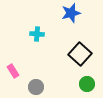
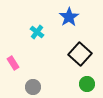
blue star: moved 2 px left, 4 px down; rotated 18 degrees counterclockwise
cyan cross: moved 2 px up; rotated 32 degrees clockwise
pink rectangle: moved 8 px up
gray circle: moved 3 px left
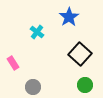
green circle: moved 2 px left, 1 px down
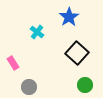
black square: moved 3 px left, 1 px up
gray circle: moved 4 px left
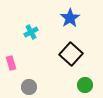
blue star: moved 1 px right, 1 px down
cyan cross: moved 6 px left; rotated 24 degrees clockwise
black square: moved 6 px left, 1 px down
pink rectangle: moved 2 px left; rotated 16 degrees clockwise
